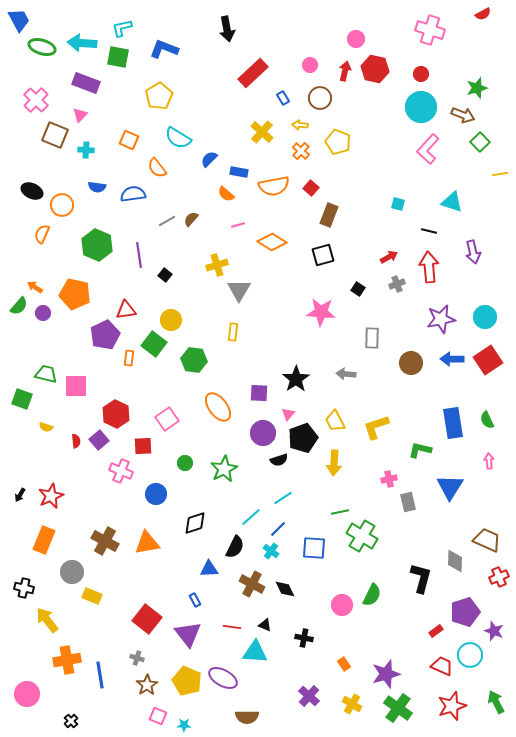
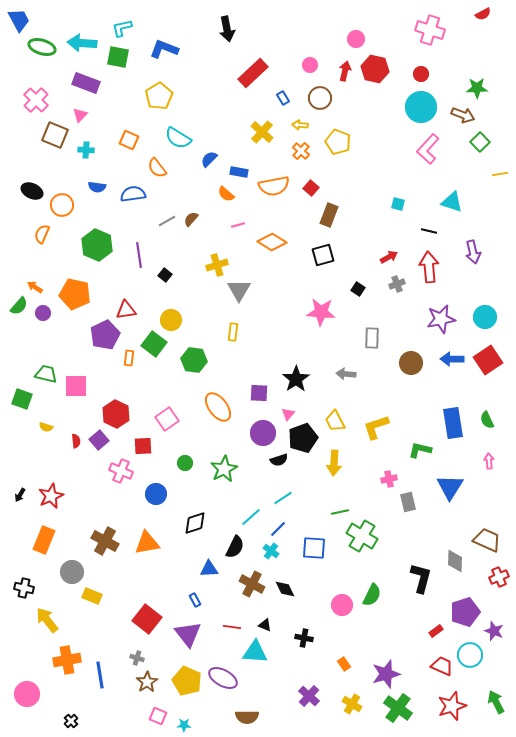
green star at (477, 88): rotated 15 degrees clockwise
brown star at (147, 685): moved 3 px up
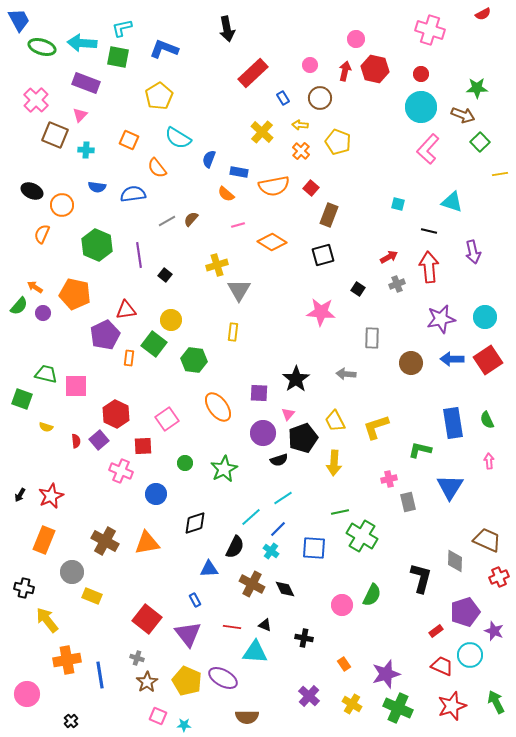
blue semicircle at (209, 159): rotated 24 degrees counterclockwise
green cross at (398, 708): rotated 12 degrees counterclockwise
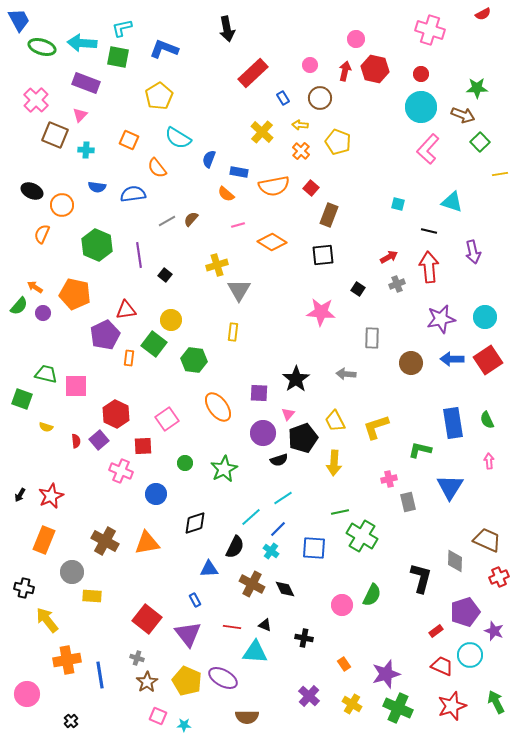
black square at (323, 255): rotated 10 degrees clockwise
yellow rectangle at (92, 596): rotated 18 degrees counterclockwise
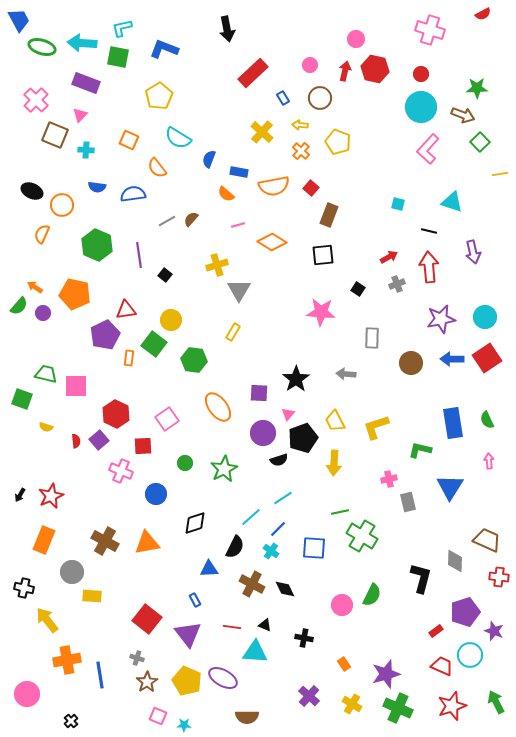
yellow rectangle at (233, 332): rotated 24 degrees clockwise
red square at (488, 360): moved 1 px left, 2 px up
red cross at (499, 577): rotated 30 degrees clockwise
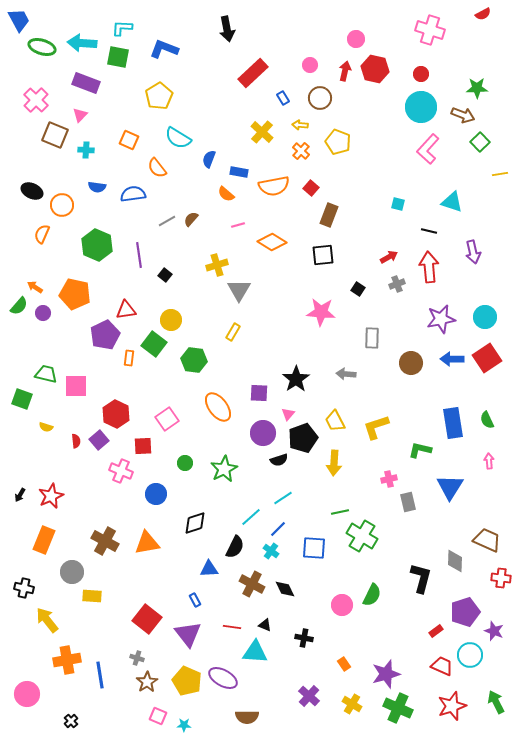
cyan L-shape at (122, 28): rotated 15 degrees clockwise
red cross at (499, 577): moved 2 px right, 1 px down
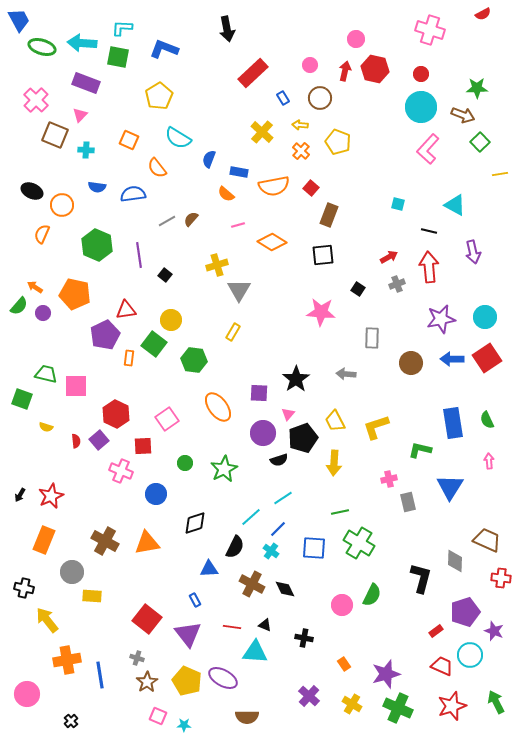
cyan triangle at (452, 202): moved 3 px right, 3 px down; rotated 10 degrees clockwise
green cross at (362, 536): moved 3 px left, 7 px down
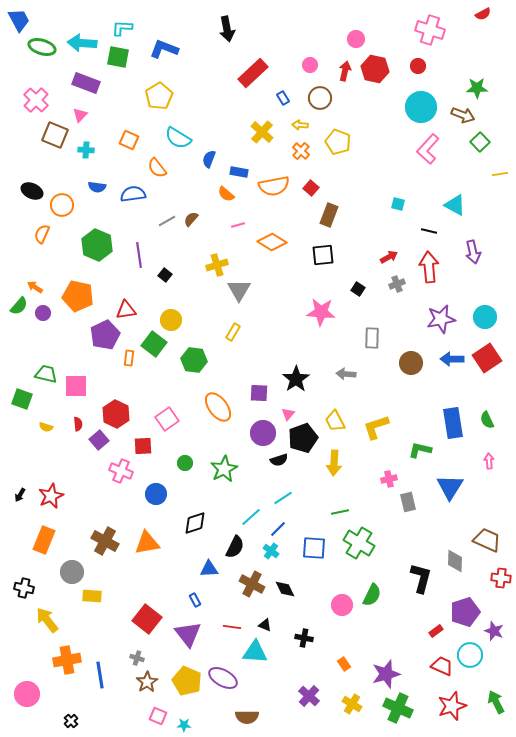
red circle at (421, 74): moved 3 px left, 8 px up
orange pentagon at (75, 294): moved 3 px right, 2 px down
red semicircle at (76, 441): moved 2 px right, 17 px up
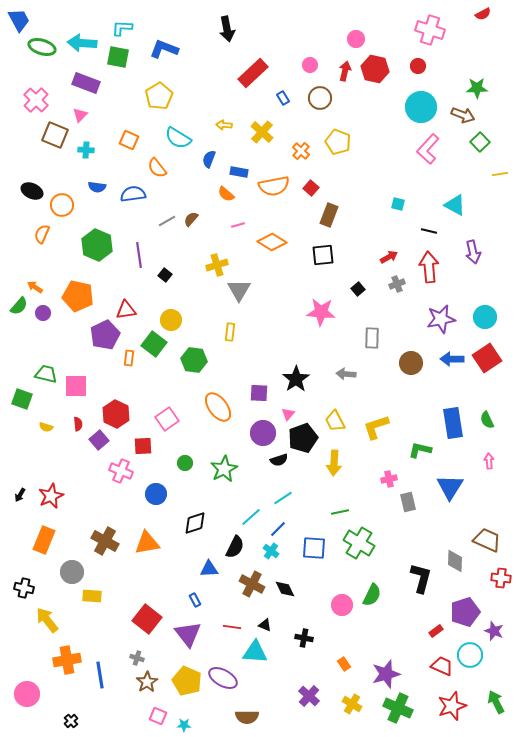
yellow arrow at (300, 125): moved 76 px left
black square at (358, 289): rotated 16 degrees clockwise
yellow rectangle at (233, 332): moved 3 px left; rotated 24 degrees counterclockwise
